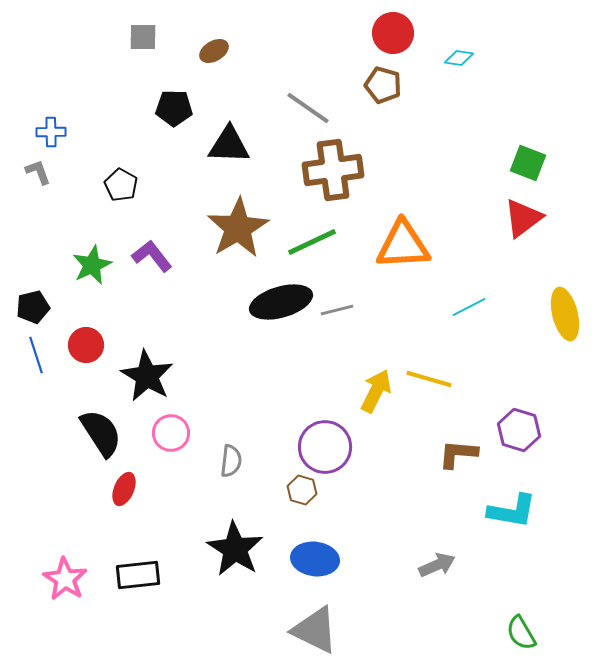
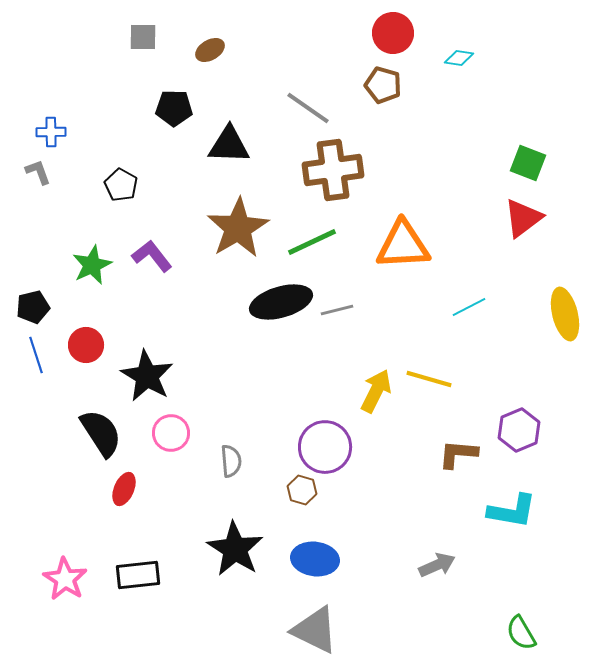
brown ellipse at (214, 51): moved 4 px left, 1 px up
purple hexagon at (519, 430): rotated 21 degrees clockwise
gray semicircle at (231, 461): rotated 12 degrees counterclockwise
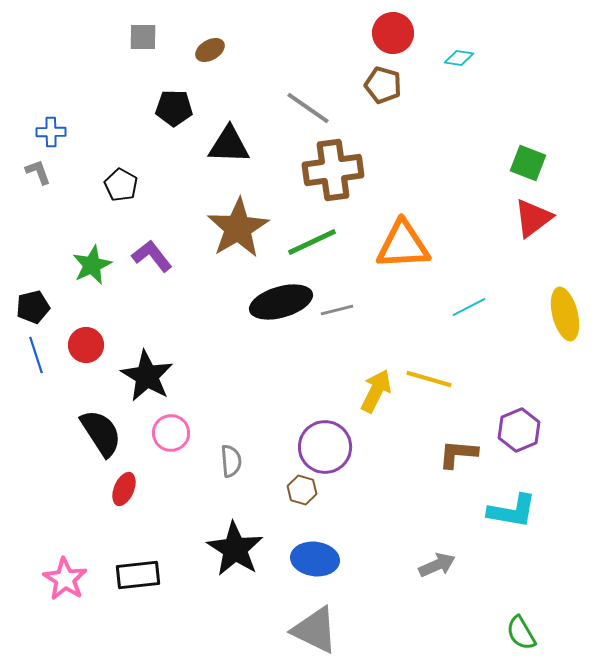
red triangle at (523, 218): moved 10 px right
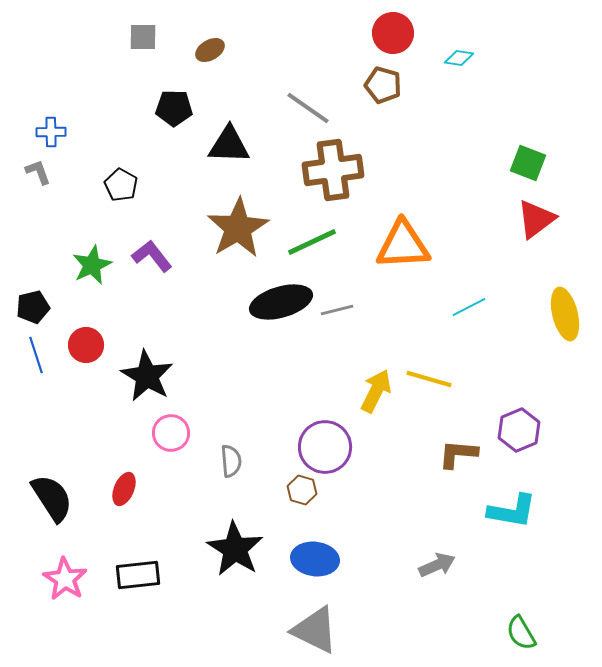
red triangle at (533, 218): moved 3 px right, 1 px down
black semicircle at (101, 433): moved 49 px left, 65 px down
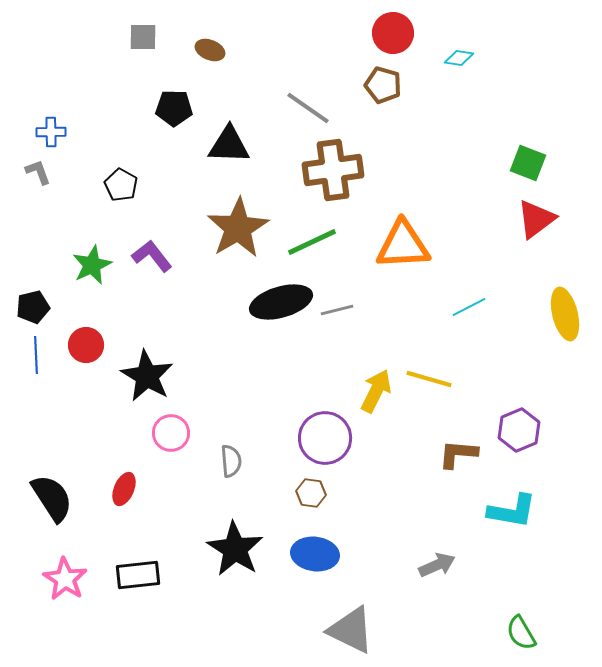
brown ellipse at (210, 50): rotated 52 degrees clockwise
blue line at (36, 355): rotated 15 degrees clockwise
purple circle at (325, 447): moved 9 px up
brown hexagon at (302, 490): moved 9 px right, 3 px down; rotated 8 degrees counterclockwise
blue ellipse at (315, 559): moved 5 px up
gray triangle at (315, 630): moved 36 px right
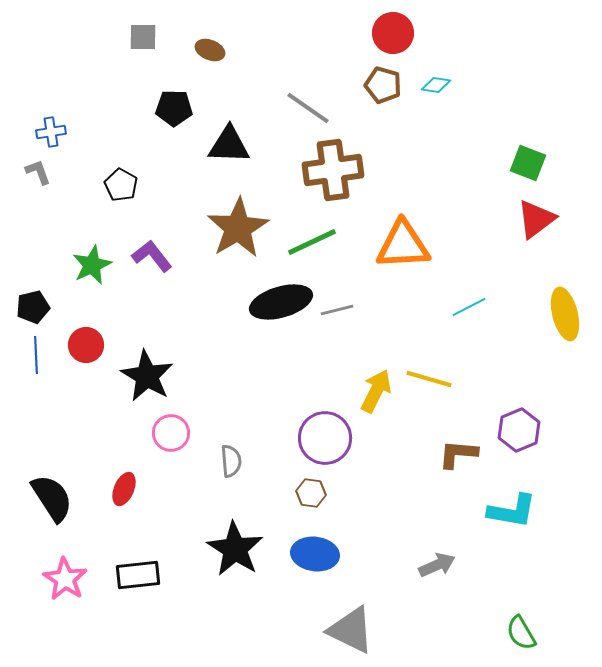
cyan diamond at (459, 58): moved 23 px left, 27 px down
blue cross at (51, 132): rotated 8 degrees counterclockwise
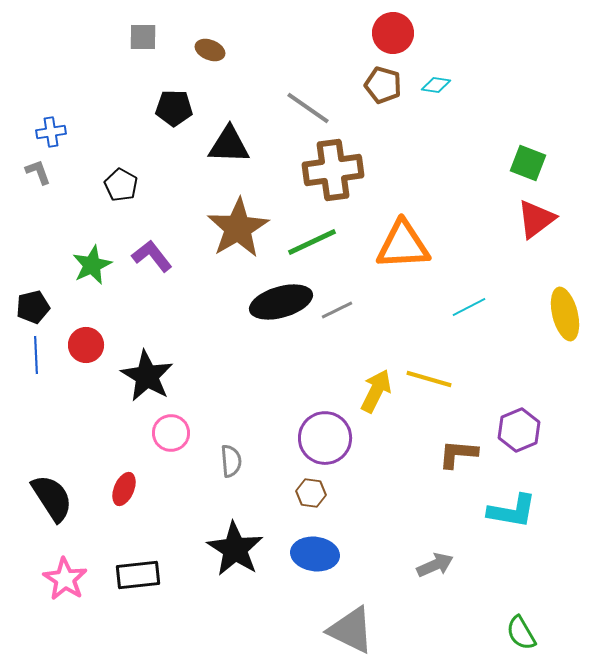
gray line at (337, 310): rotated 12 degrees counterclockwise
gray arrow at (437, 565): moved 2 px left
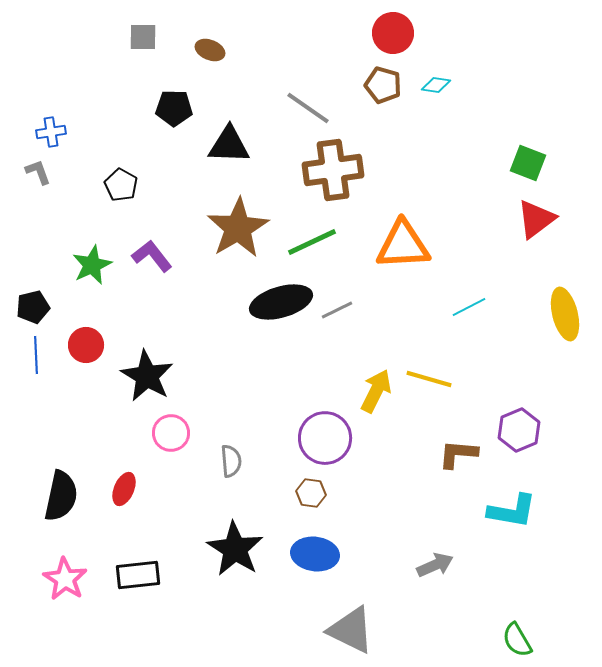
black semicircle at (52, 498): moved 9 px right, 2 px up; rotated 45 degrees clockwise
green semicircle at (521, 633): moved 4 px left, 7 px down
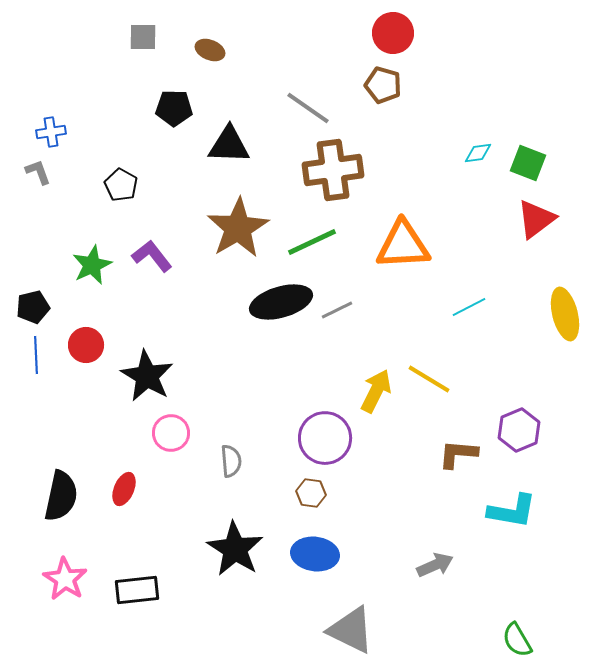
cyan diamond at (436, 85): moved 42 px right, 68 px down; rotated 16 degrees counterclockwise
yellow line at (429, 379): rotated 15 degrees clockwise
black rectangle at (138, 575): moved 1 px left, 15 px down
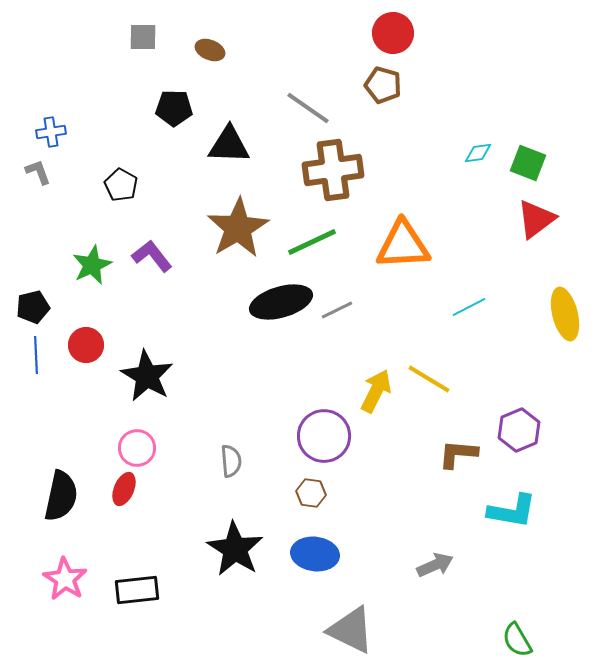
pink circle at (171, 433): moved 34 px left, 15 px down
purple circle at (325, 438): moved 1 px left, 2 px up
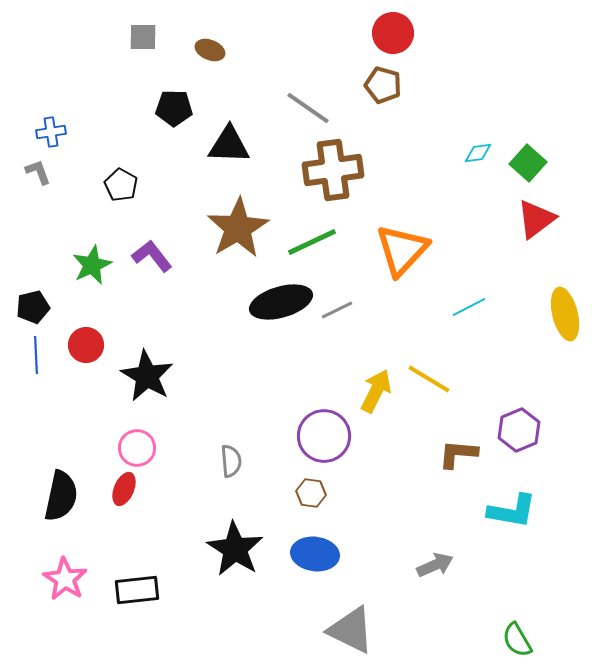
green square at (528, 163): rotated 21 degrees clockwise
orange triangle at (403, 245): moved 1 px left, 5 px down; rotated 44 degrees counterclockwise
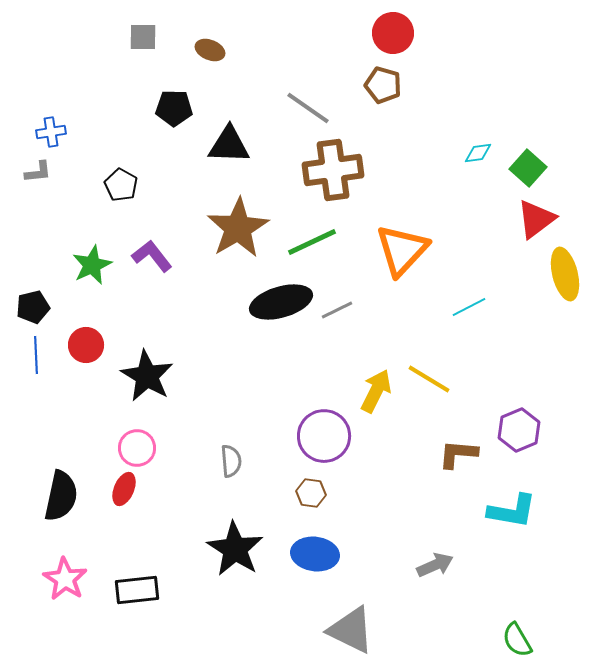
green square at (528, 163): moved 5 px down
gray L-shape at (38, 172): rotated 104 degrees clockwise
yellow ellipse at (565, 314): moved 40 px up
